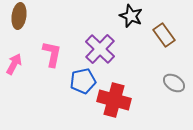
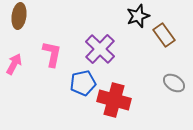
black star: moved 7 px right; rotated 30 degrees clockwise
blue pentagon: moved 2 px down
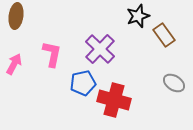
brown ellipse: moved 3 px left
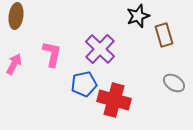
brown rectangle: rotated 20 degrees clockwise
blue pentagon: moved 1 px right, 1 px down
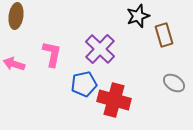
pink arrow: rotated 100 degrees counterclockwise
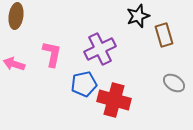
purple cross: rotated 20 degrees clockwise
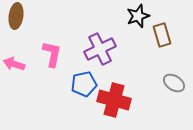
brown rectangle: moved 2 px left
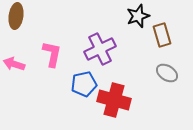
gray ellipse: moved 7 px left, 10 px up
